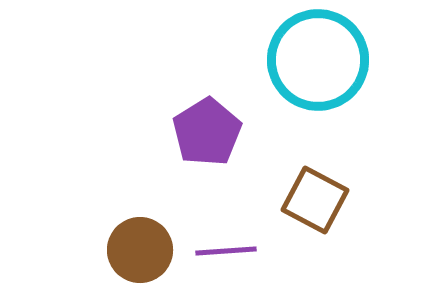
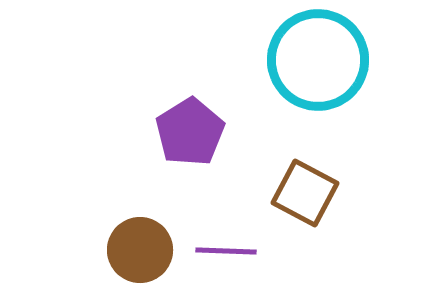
purple pentagon: moved 17 px left
brown square: moved 10 px left, 7 px up
purple line: rotated 6 degrees clockwise
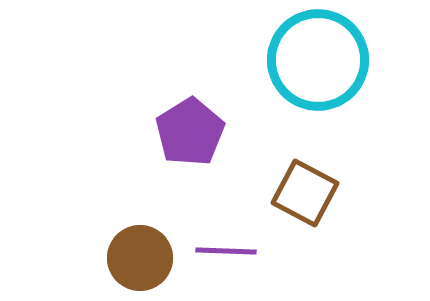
brown circle: moved 8 px down
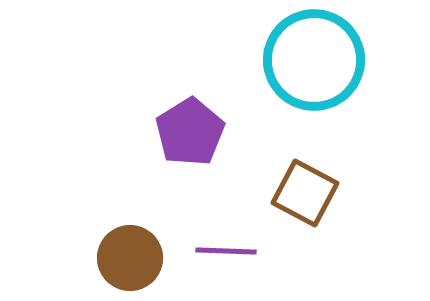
cyan circle: moved 4 px left
brown circle: moved 10 px left
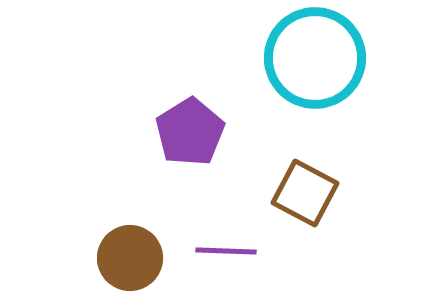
cyan circle: moved 1 px right, 2 px up
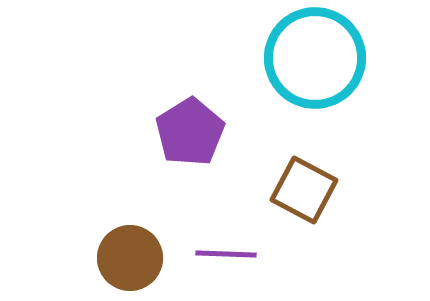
brown square: moved 1 px left, 3 px up
purple line: moved 3 px down
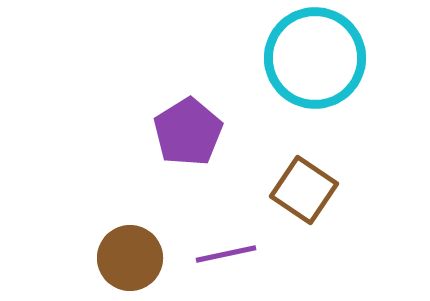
purple pentagon: moved 2 px left
brown square: rotated 6 degrees clockwise
purple line: rotated 14 degrees counterclockwise
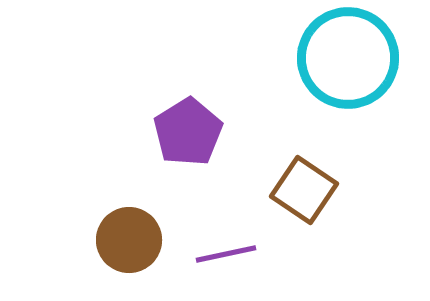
cyan circle: moved 33 px right
brown circle: moved 1 px left, 18 px up
